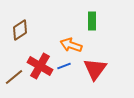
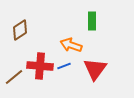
red cross: rotated 25 degrees counterclockwise
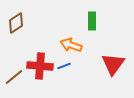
brown diamond: moved 4 px left, 7 px up
red triangle: moved 18 px right, 5 px up
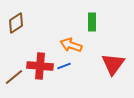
green rectangle: moved 1 px down
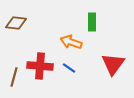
brown diamond: rotated 40 degrees clockwise
orange arrow: moved 3 px up
blue line: moved 5 px right, 2 px down; rotated 56 degrees clockwise
brown line: rotated 36 degrees counterclockwise
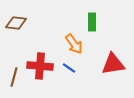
orange arrow: moved 3 px right, 2 px down; rotated 145 degrees counterclockwise
red triangle: rotated 45 degrees clockwise
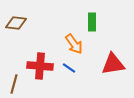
brown line: moved 7 px down
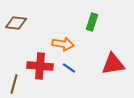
green rectangle: rotated 18 degrees clockwise
orange arrow: moved 11 px left; rotated 45 degrees counterclockwise
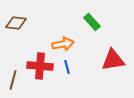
green rectangle: rotated 60 degrees counterclockwise
orange arrow: rotated 20 degrees counterclockwise
red triangle: moved 4 px up
blue line: moved 2 px left, 1 px up; rotated 40 degrees clockwise
brown line: moved 1 px left, 4 px up
